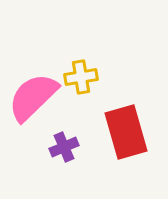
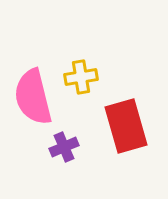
pink semicircle: rotated 60 degrees counterclockwise
red rectangle: moved 6 px up
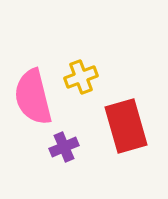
yellow cross: rotated 12 degrees counterclockwise
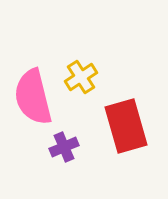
yellow cross: rotated 12 degrees counterclockwise
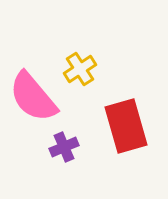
yellow cross: moved 1 px left, 8 px up
pink semicircle: rotated 26 degrees counterclockwise
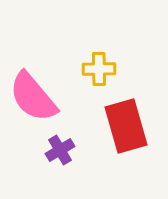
yellow cross: moved 19 px right; rotated 32 degrees clockwise
purple cross: moved 4 px left, 3 px down; rotated 8 degrees counterclockwise
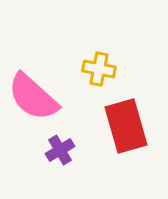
yellow cross: rotated 12 degrees clockwise
pink semicircle: rotated 8 degrees counterclockwise
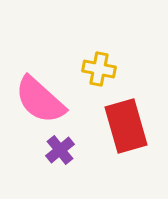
pink semicircle: moved 7 px right, 3 px down
purple cross: rotated 8 degrees counterclockwise
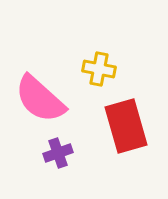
pink semicircle: moved 1 px up
purple cross: moved 2 px left, 3 px down; rotated 20 degrees clockwise
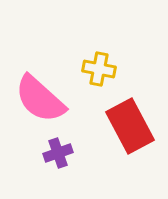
red rectangle: moved 4 px right; rotated 12 degrees counterclockwise
